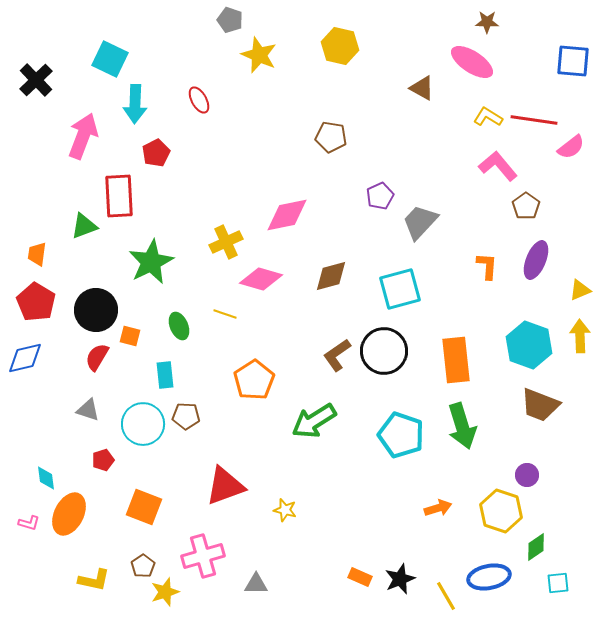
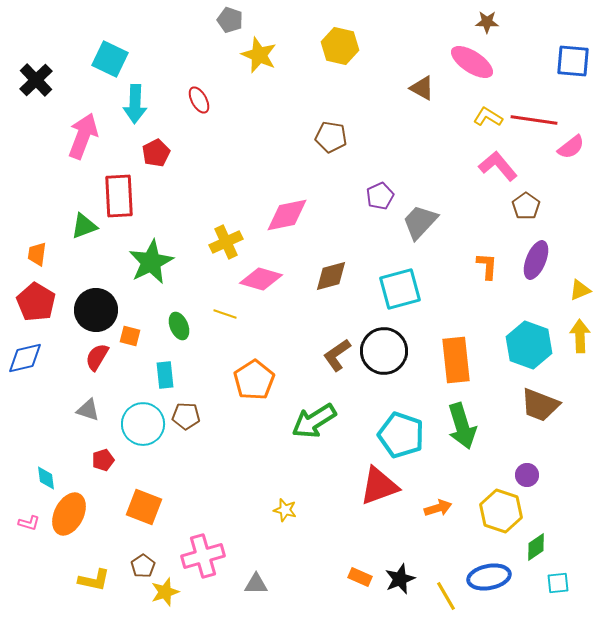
red triangle at (225, 486): moved 154 px right
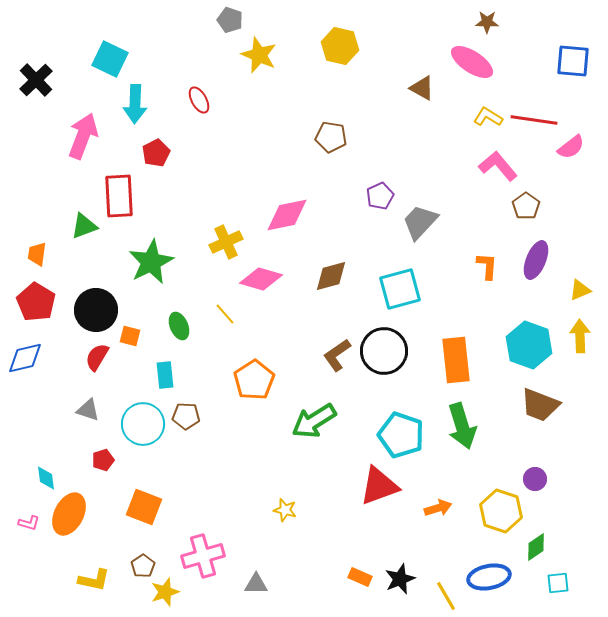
yellow line at (225, 314): rotated 30 degrees clockwise
purple circle at (527, 475): moved 8 px right, 4 px down
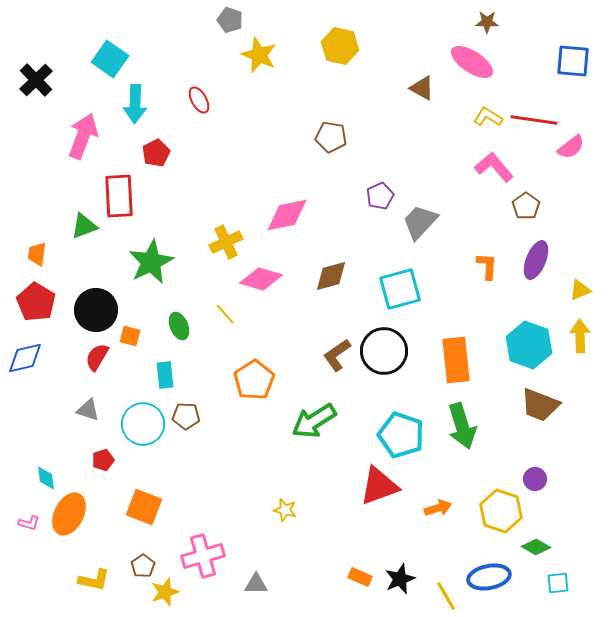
cyan square at (110, 59): rotated 9 degrees clockwise
pink L-shape at (498, 166): moved 4 px left, 1 px down
green diamond at (536, 547): rotated 64 degrees clockwise
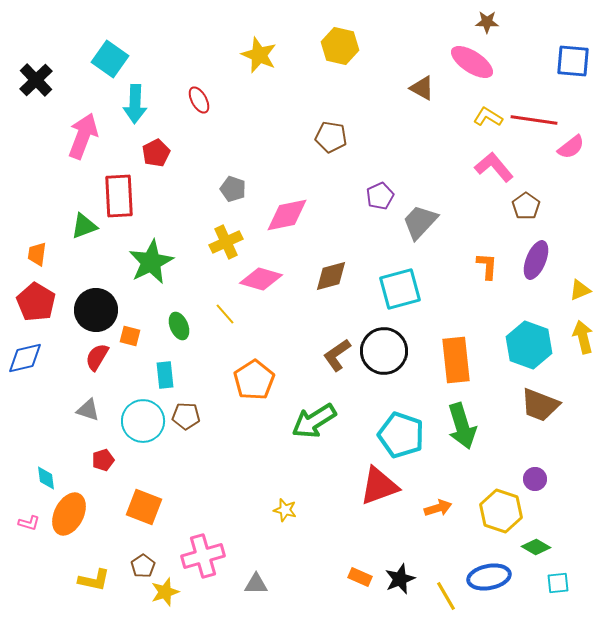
gray pentagon at (230, 20): moved 3 px right, 169 px down
yellow arrow at (580, 336): moved 3 px right, 1 px down; rotated 12 degrees counterclockwise
cyan circle at (143, 424): moved 3 px up
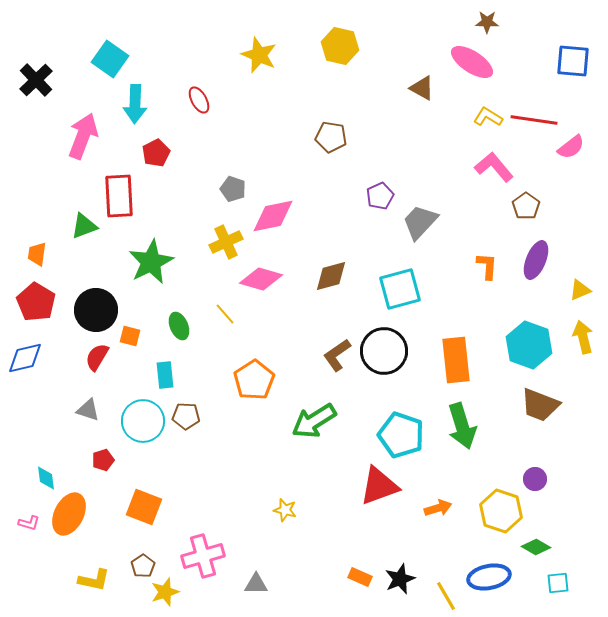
pink diamond at (287, 215): moved 14 px left, 1 px down
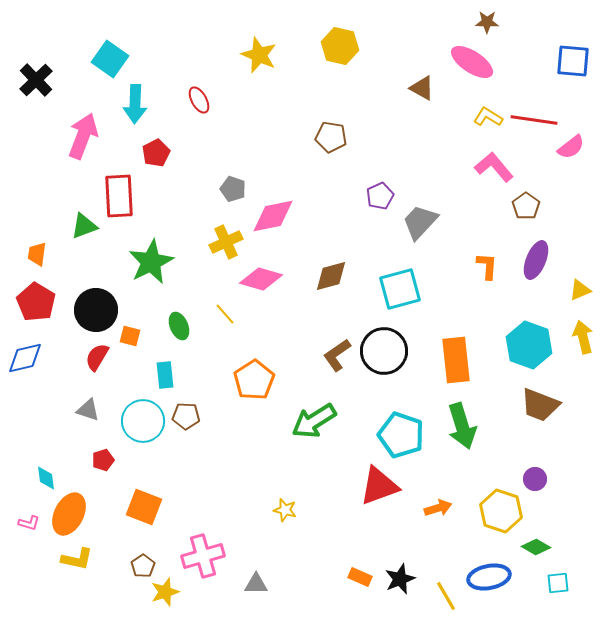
yellow L-shape at (94, 580): moved 17 px left, 21 px up
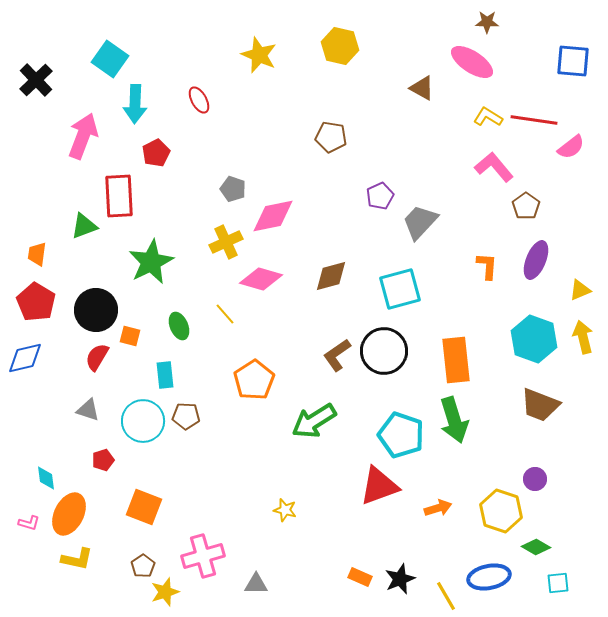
cyan hexagon at (529, 345): moved 5 px right, 6 px up
green arrow at (462, 426): moved 8 px left, 6 px up
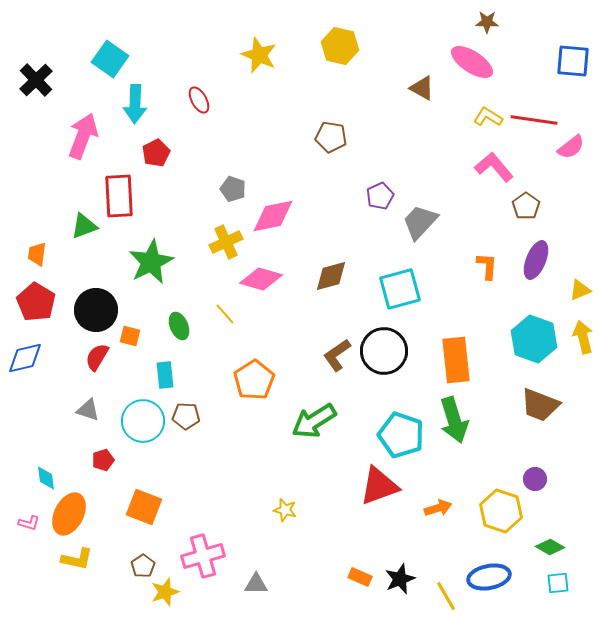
green diamond at (536, 547): moved 14 px right
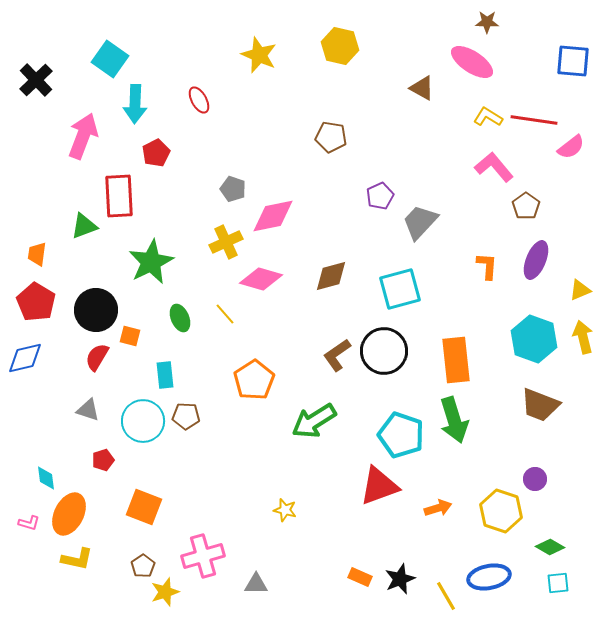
green ellipse at (179, 326): moved 1 px right, 8 px up
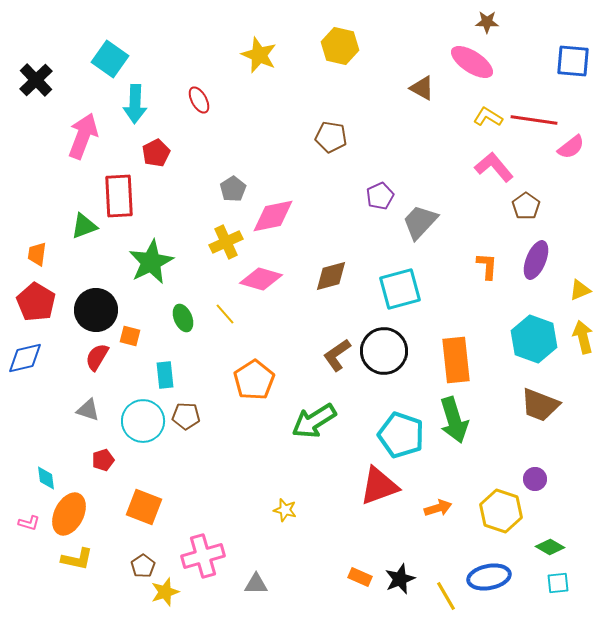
gray pentagon at (233, 189): rotated 20 degrees clockwise
green ellipse at (180, 318): moved 3 px right
